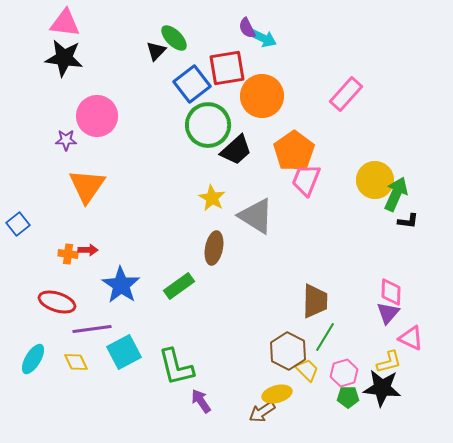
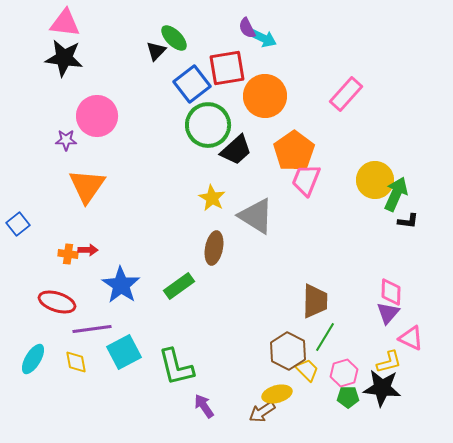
orange circle at (262, 96): moved 3 px right
yellow diamond at (76, 362): rotated 15 degrees clockwise
purple arrow at (201, 401): moved 3 px right, 5 px down
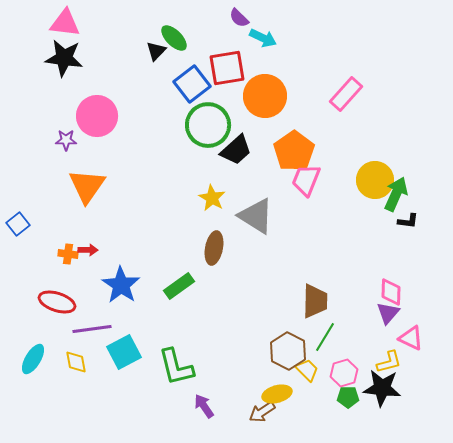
purple semicircle at (247, 28): moved 8 px left, 10 px up; rotated 20 degrees counterclockwise
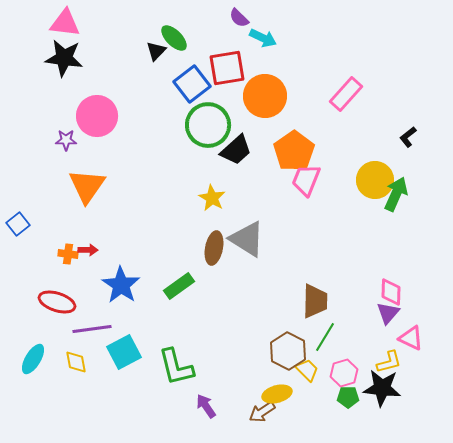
gray triangle at (256, 216): moved 9 px left, 23 px down
black L-shape at (408, 221): moved 84 px up; rotated 135 degrees clockwise
purple arrow at (204, 406): moved 2 px right
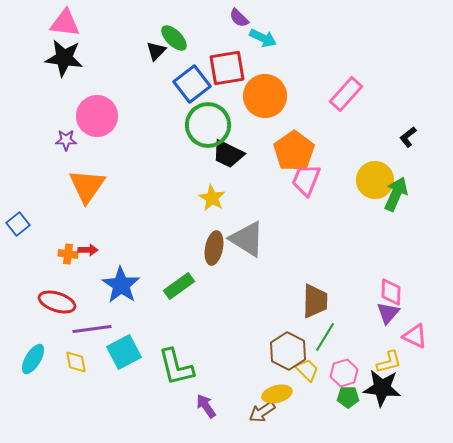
black trapezoid at (236, 150): moved 8 px left, 4 px down; rotated 68 degrees clockwise
pink triangle at (411, 338): moved 4 px right, 2 px up
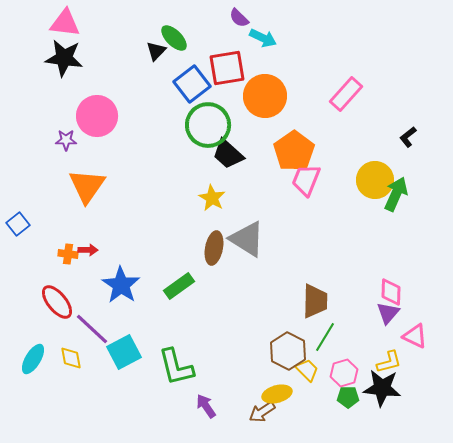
black trapezoid at (228, 154): rotated 16 degrees clockwise
red ellipse at (57, 302): rotated 33 degrees clockwise
purple line at (92, 329): rotated 51 degrees clockwise
yellow diamond at (76, 362): moved 5 px left, 4 px up
